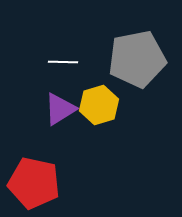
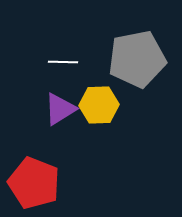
yellow hexagon: rotated 15 degrees clockwise
red pentagon: rotated 9 degrees clockwise
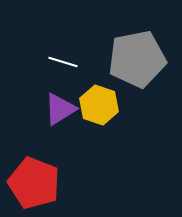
white line: rotated 16 degrees clockwise
yellow hexagon: rotated 21 degrees clockwise
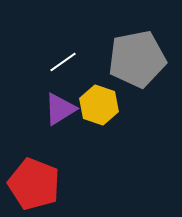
white line: rotated 52 degrees counterclockwise
red pentagon: moved 1 px down
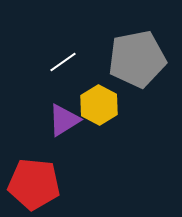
yellow hexagon: rotated 9 degrees clockwise
purple triangle: moved 4 px right, 11 px down
red pentagon: rotated 15 degrees counterclockwise
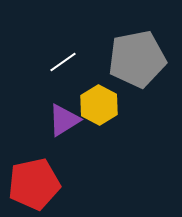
red pentagon: rotated 18 degrees counterclockwise
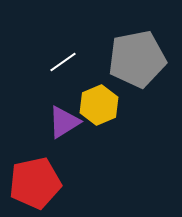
yellow hexagon: rotated 9 degrees clockwise
purple triangle: moved 2 px down
red pentagon: moved 1 px right, 1 px up
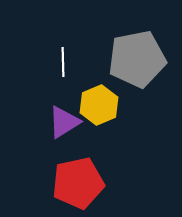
white line: rotated 56 degrees counterclockwise
red pentagon: moved 43 px right
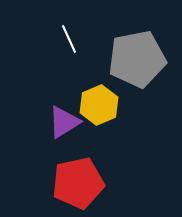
white line: moved 6 px right, 23 px up; rotated 24 degrees counterclockwise
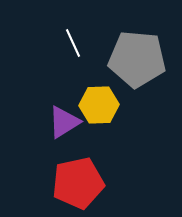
white line: moved 4 px right, 4 px down
gray pentagon: rotated 16 degrees clockwise
yellow hexagon: rotated 21 degrees clockwise
